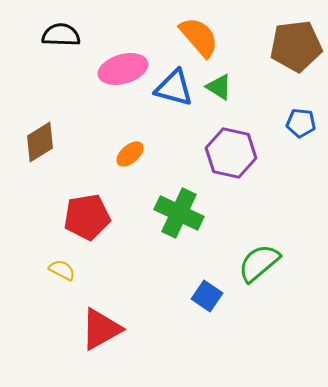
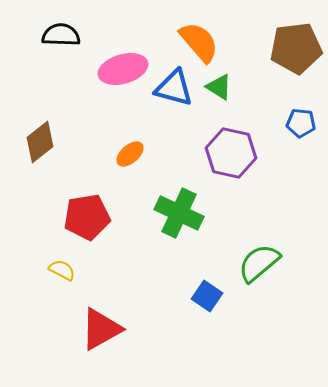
orange semicircle: moved 5 px down
brown pentagon: moved 2 px down
brown diamond: rotated 6 degrees counterclockwise
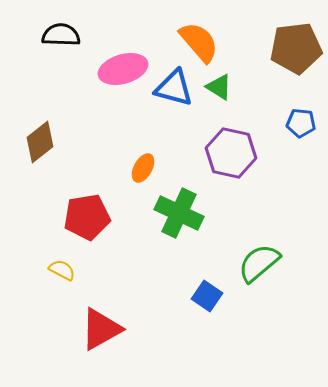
orange ellipse: moved 13 px right, 14 px down; rotated 20 degrees counterclockwise
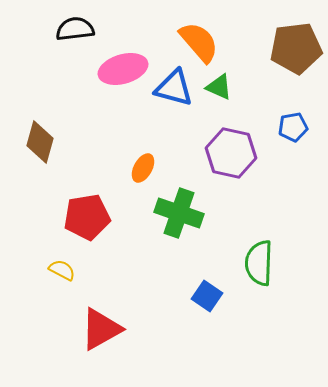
black semicircle: moved 14 px right, 6 px up; rotated 9 degrees counterclockwise
green triangle: rotated 8 degrees counterclockwise
blue pentagon: moved 8 px left, 4 px down; rotated 16 degrees counterclockwise
brown diamond: rotated 36 degrees counterclockwise
green cross: rotated 6 degrees counterclockwise
green semicircle: rotated 48 degrees counterclockwise
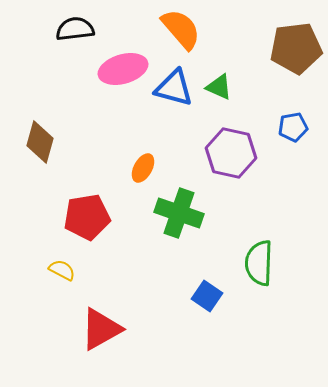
orange semicircle: moved 18 px left, 13 px up
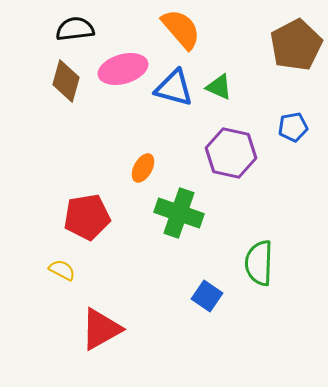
brown pentagon: moved 3 px up; rotated 21 degrees counterclockwise
brown diamond: moved 26 px right, 61 px up
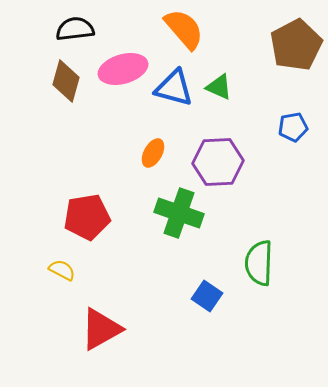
orange semicircle: moved 3 px right
purple hexagon: moved 13 px left, 9 px down; rotated 15 degrees counterclockwise
orange ellipse: moved 10 px right, 15 px up
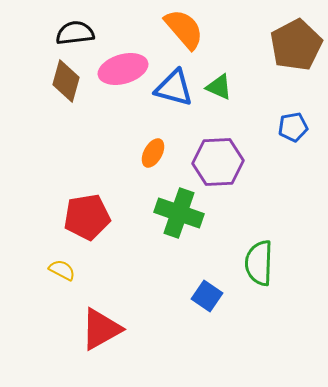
black semicircle: moved 4 px down
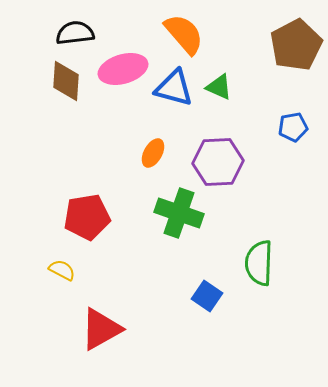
orange semicircle: moved 5 px down
brown diamond: rotated 12 degrees counterclockwise
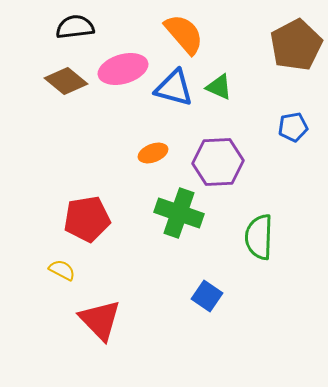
black semicircle: moved 6 px up
brown diamond: rotated 54 degrees counterclockwise
orange ellipse: rotated 40 degrees clockwise
red pentagon: moved 2 px down
green semicircle: moved 26 px up
red triangle: moved 1 px left, 9 px up; rotated 45 degrees counterclockwise
